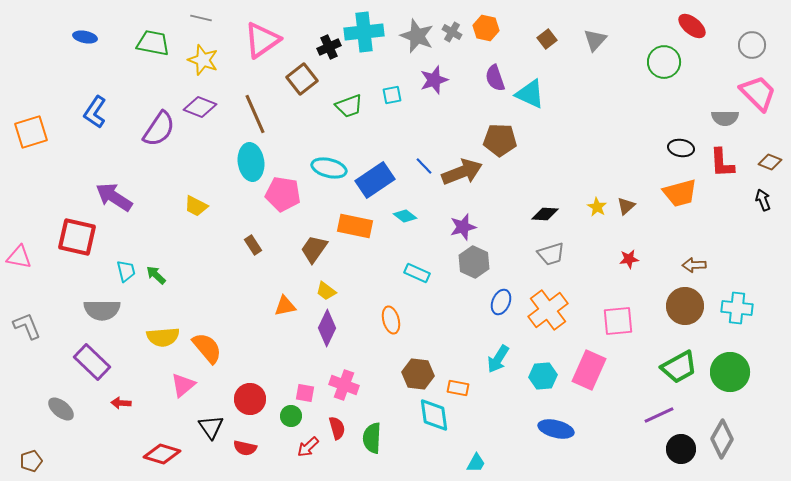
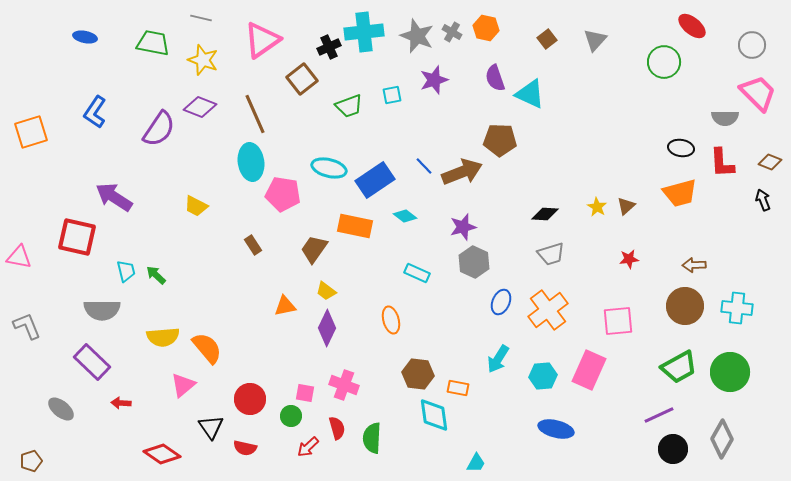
black circle at (681, 449): moved 8 px left
red diamond at (162, 454): rotated 18 degrees clockwise
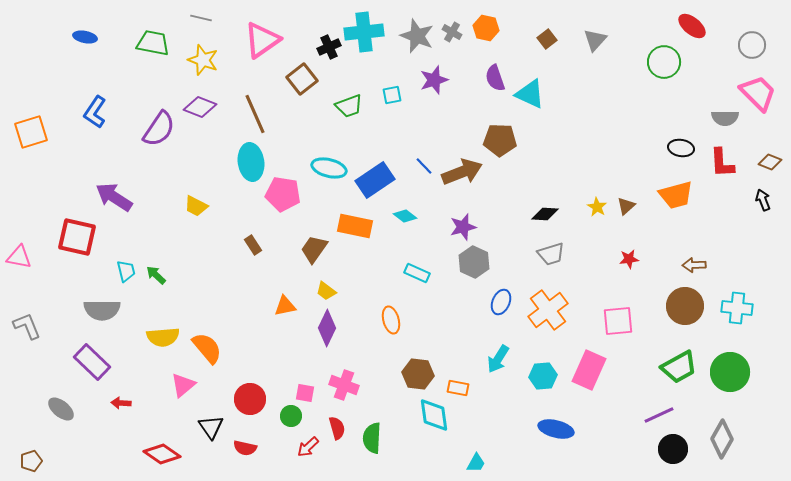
orange trapezoid at (680, 193): moved 4 px left, 2 px down
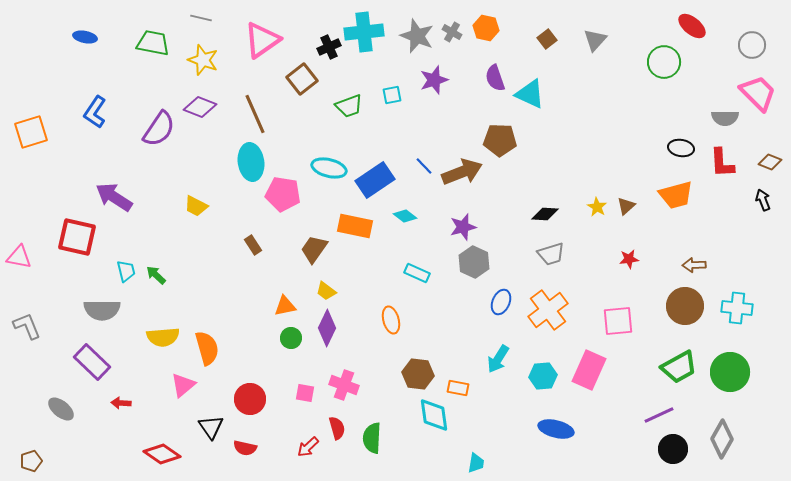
orange semicircle at (207, 348): rotated 24 degrees clockwise
green circle at (291, 416): moved 78 px up
cyan trapezoid at (476, 463): rotated 20 degrees counterclockwise
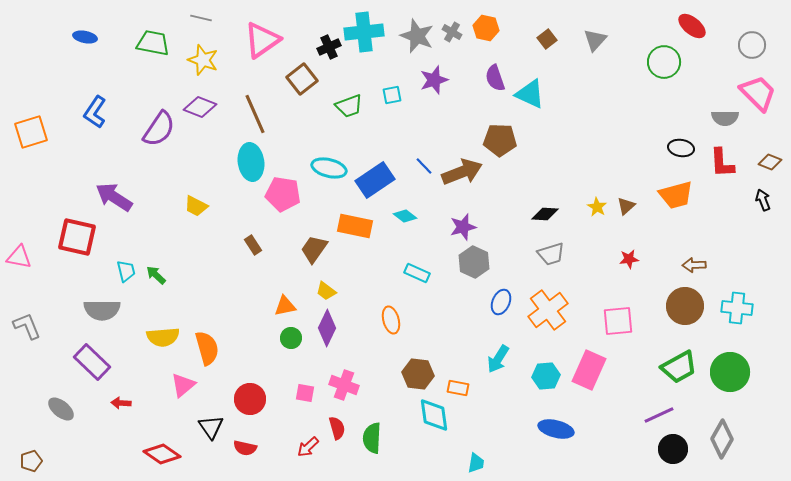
cyan hexagon at (543, 376): moved 3 px right
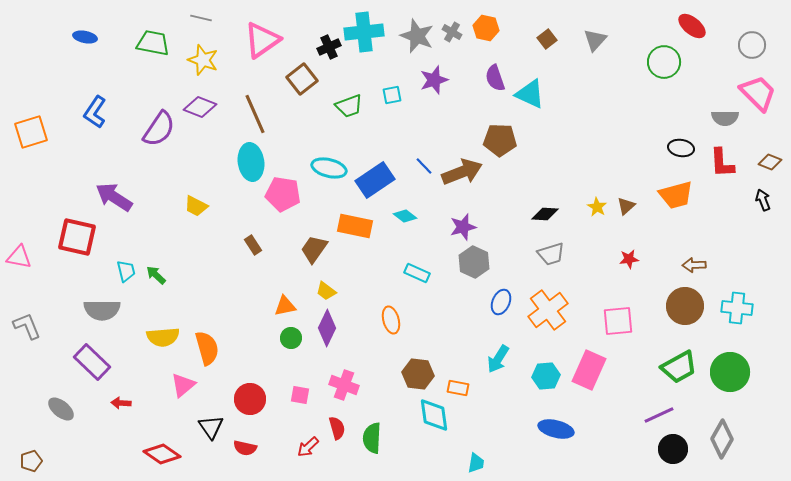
pink square at (305, 393): moved 5 px left, 2 px down
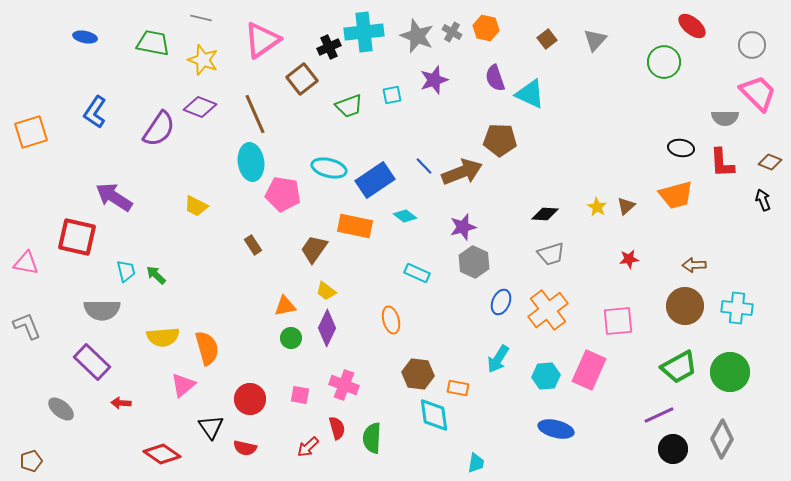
pink triangle at (19, 257): moved 7 px right, 6 px down
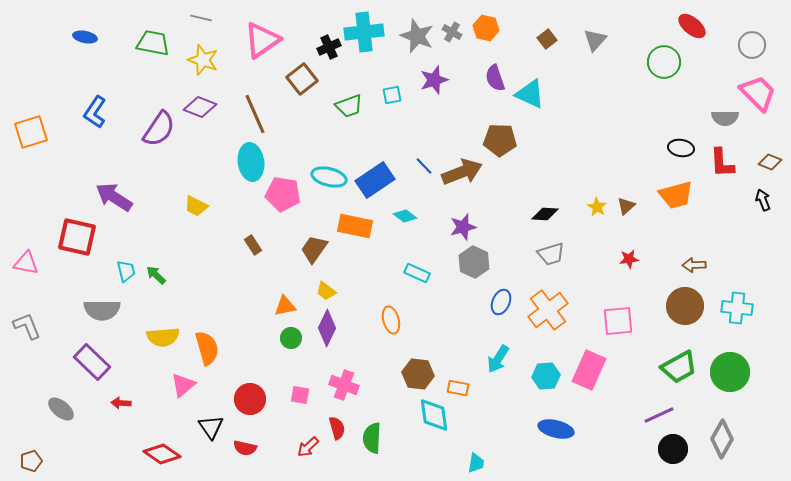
cyan ellipse at (329, 168): moved 9 px down
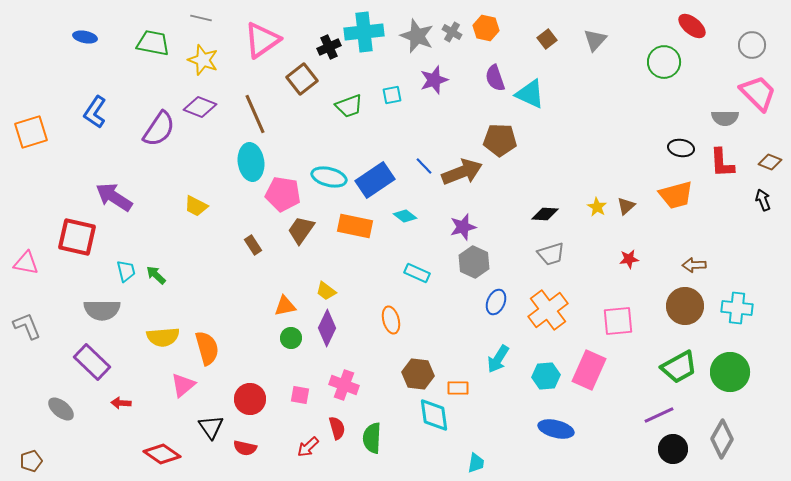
brown trapezoid at (314, 249): moved 13 px left, 19 px up
blue ellipse at (501, 302): moved 5 px left
orange rectangle at (458, 388): rotated 10 degrees counterclockwise
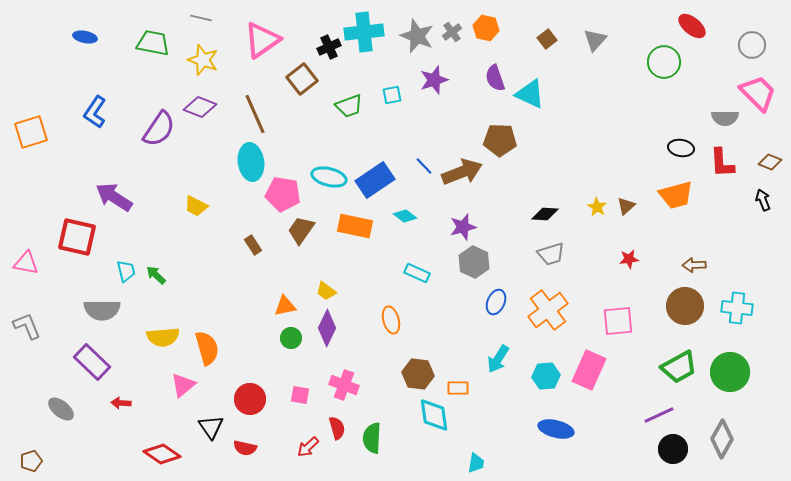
gray cross at (452, 32): rotated 24 degrees clockwise
